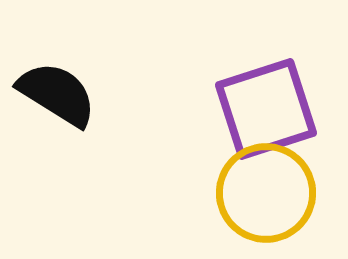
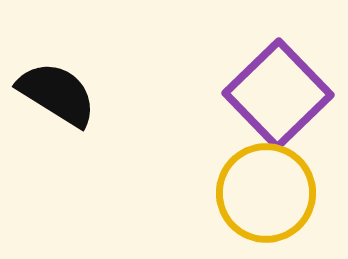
purple square: moved 12 px right, 15 px up; rotated 26 degrees counterclockwise
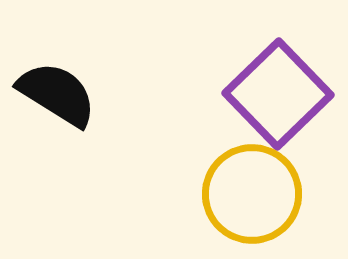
yellow circle: moved 14 px left, 1 px down
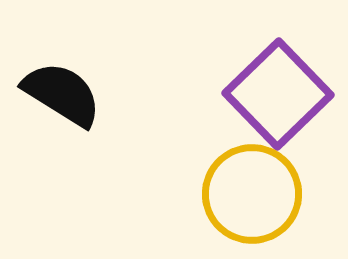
black semicircle: moved 5 px right
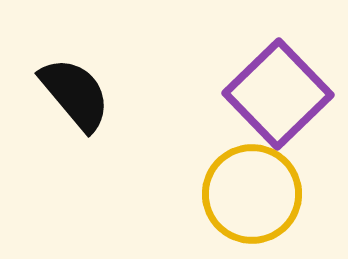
black semicircle: moved 13 px right; rotated 18 degrees clockwise
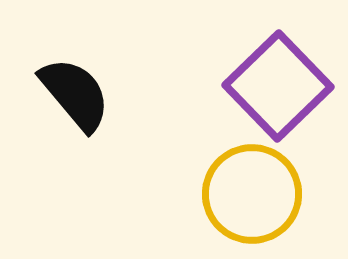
purple square: moved 8 px up
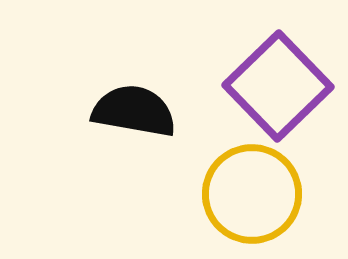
black semicircle: moved 59 px right, 17 px down; rotated 40 degrees counterclockwise
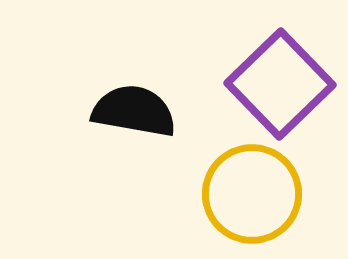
purple square: moved 2 px right, 2 px up
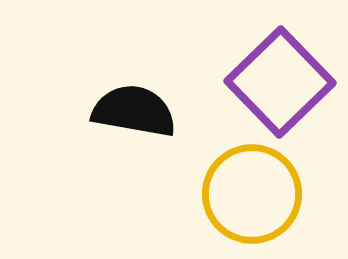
purple square: moved 2 px up
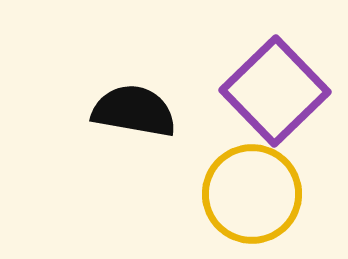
purple square: moved 5 px left, 9 px down
